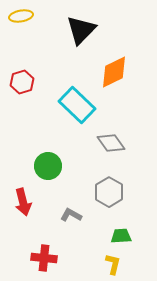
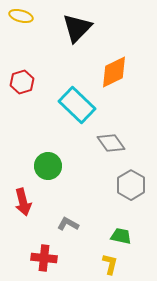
yellow ellipse: rotated 25 degrees clockwise
black triangle: moved 4 px left, 2 px up
gray hexagon: moved 22 px right, 7 px up
gray L-shape: moved 3 px left, 9 px down
green trapezoid: rotated 15 degrees clockwise
yellow L-shape: moved 3 px left
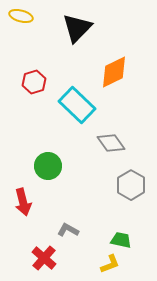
red hexagon: moved 12 px right
gray L-shape: moved 6 px down
green trapezoid: moved 4 px down
red cross: rotated 35 degrees clockwise
yellow L-shape: rotated 55 degrees clockwise
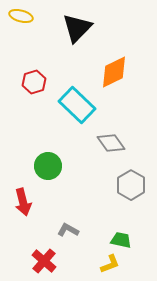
red cross: moved 3 px down
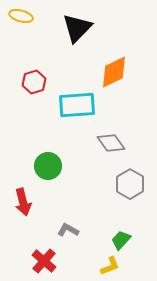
cyan rectangle: rotated 48 degrees counterclockwise
gray hexagon: moved 1 px left, 1 px up
green trapezoid: rotated 60 degrees counterclockwise
yellow L-shape: moved 2 px down
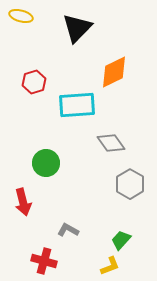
green circle: moved 2 px left, 3 px up
red cross: rotated 25 degrees counterclockwise
